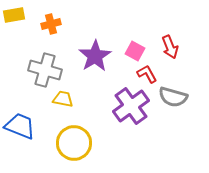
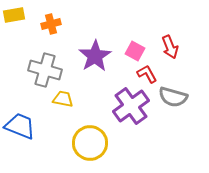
yellow circle: moved 16 px right
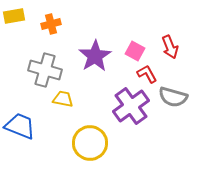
yellow rectangle: moved 1 px down
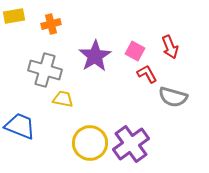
purple cross: moved 38 px down
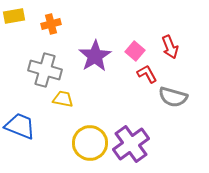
pink square: rotated 12 degrees clockwise
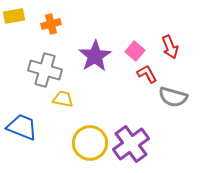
blue trapezoid: moved 2 px right, 1 px down
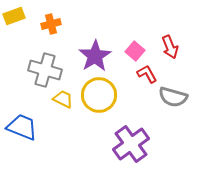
yellow rectangle: rotated 10 degrees counterclockwise
yellow trapezoid: rotated 15 degrees clockwise
yellow circle: moved 9 px right, 48 px up
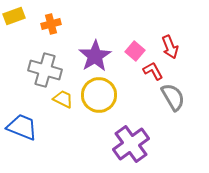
red L-shape: moved 6 px right, 3 px up
gray semicircle: rotated 136 degrees counterclockwise
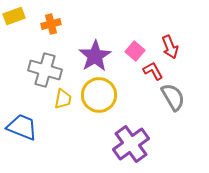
yellow trapezoid: rotated 75 degrees clockwise
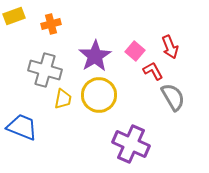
purple cross: rotated 30 degrees counterclockwise
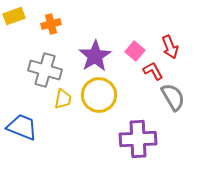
purple cross: moved 7 px right, 5 px up; rotated 27 degrees counterclockwise
